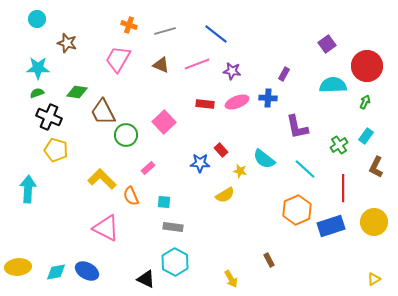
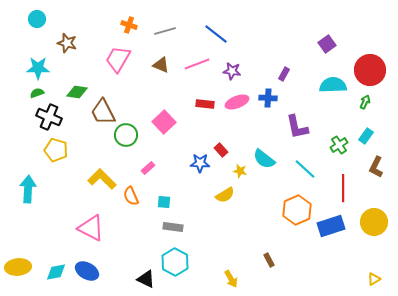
red circle at (367, 66): moved 3 px right, 4 px down
pink triangle at (106, 228): moved 15 px left
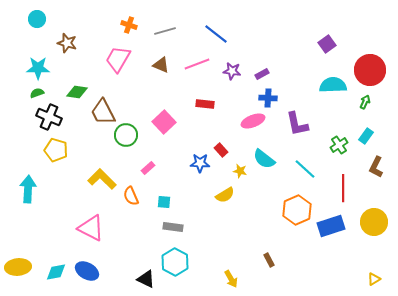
purple rectangle at (284, 74): moved 22 px left; rotated 32 degrees clockwise
pink ellipse at (237, 102): moved 16 px right, 19 px down
purple L-shape at (297, 127): moved 3 px up
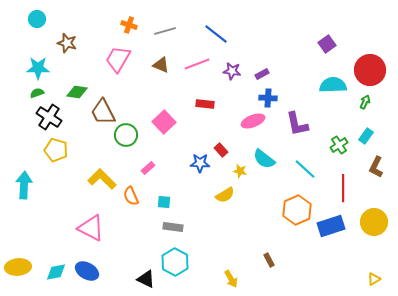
black cross at (49, 117): rotated 10 degrees clockwise
cyan arrow at (28, 189): moved 4 px left, 4 px up
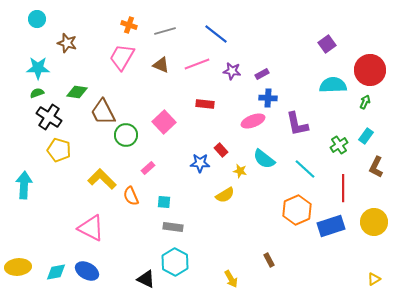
pink trapezoid at (118, 59): moved 4 px right, 2 px up
yellow pentagon at (56, 150): moved 3 px right
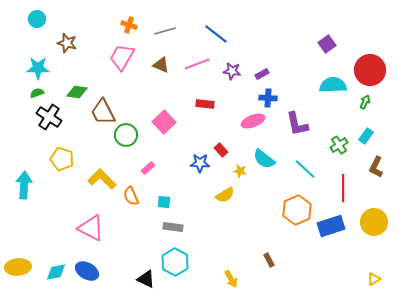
yellow pentagon at (59, 150): moved 3 px right, 9 px down
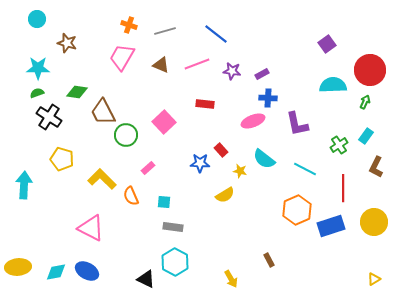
cyan line at (305, 169): rotated 15 degrees counterclockwise
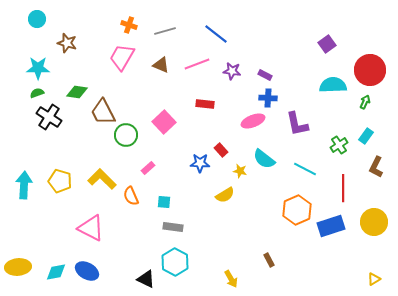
purple rectangle at (262, 74): moved 3 px right, 1 px down; rotated 56 degrees clockwise
yellow pentagon at (62, 159): moved 2 px left, 22 px down
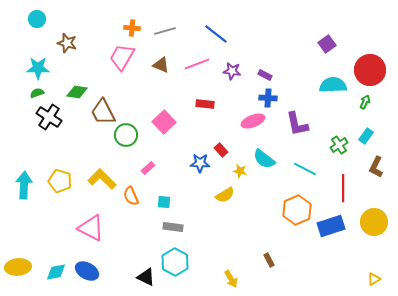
orange cross at (129, 25): moved 3 px right, 3 px down; rotated 14 degrees counterclockwise
black triangle at (146, 279): moved 2 px up
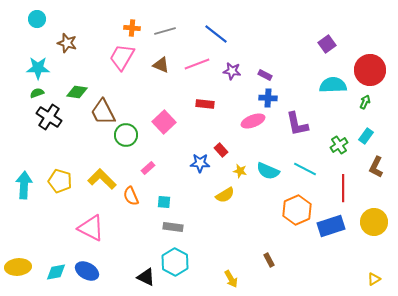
cyan semicircle at (264, 159): moved 4 px right, 12 px down; rotated 15 degrees counterclockwise
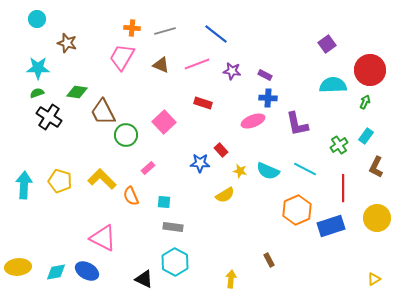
red rectangle at (205, 104): moved 2 px left, 1 px up; rotated 12 degrees clockwise
yellow circle at (374, 222): moved 3 px right, 4 px up
pink triangle at (91, 228): moved 12 px right, 10 px down
black triangle at (146, 277): moved 2 px left, 2 px down
yellow arrow at (231, 279): rotated 144 degrees counterclockwise
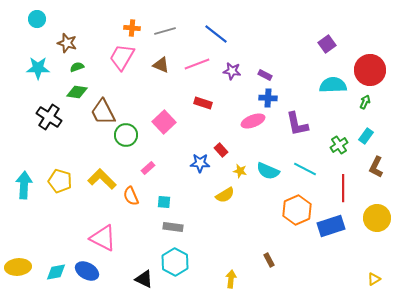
green semicircle at (37, 93): moved 40 px right, 26 px up
